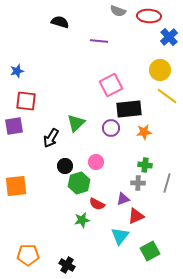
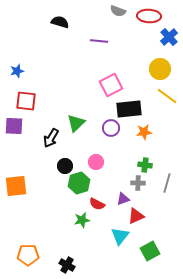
yellow circle: moved 1 px up
purple square: rotated 12 degrees clockwise
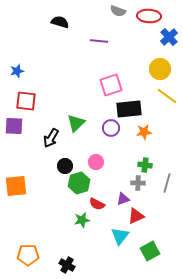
pink square: rotated 10 degrees clockwise
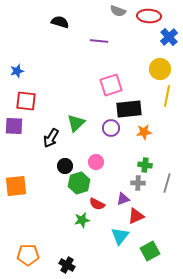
yellow line: rotated 65 degrees clockwise
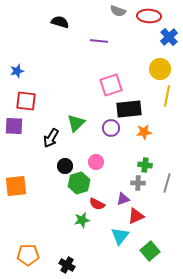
green square: rotated 12 degrees counterclockwise
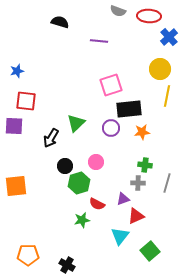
orange star: moved 2 px left
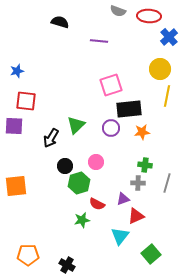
green triangle: moved 2 px down
green square: moved 1 px right, 3 px down
